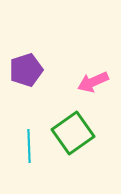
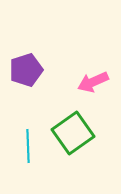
cyan line: moved 1 px left
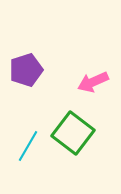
green square: rotated 18 degrees counterclockwise
cyan line: rotated 32 degrees clockwise
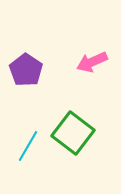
purple pentagon: rotated 20 degrees counterclockwise
pink arrow: moved 1 px left, 20 px up
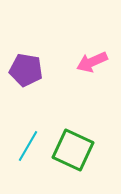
purple pentagon: rotated 24 degrees counterclockwise
green square: moved 17 px down; rotated 12 degrees counterclockwise
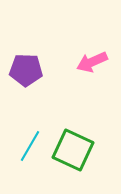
purple pentagon: rotated 8 degrees counterclockwise
cyan line: moved 2 px right
